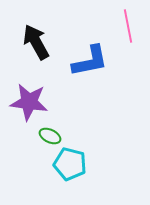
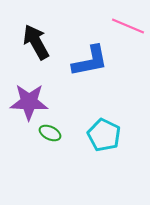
pink line: rotated 56 degrees counterclockwise
purple star: rotated 6 degrees counterclockwise
green ellipse: moved 3 px up
cyan pentagon: moved 34 px right, 29 px up; rotated 12 degrees clockwise
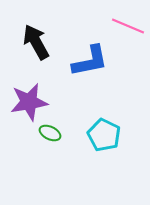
purple star: rotated 12 degrees counterclockwise
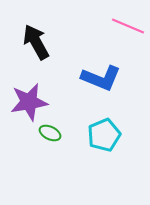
blue L-shape: moved 11 px right, 17 px down; rotated 33 degrees clockwise
cyan pentagon: rotated 24 degrees clockwise
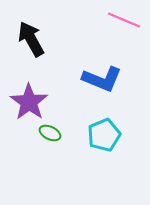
pink line: moved 4 px left, 6 px up
black arrow: moved 5 px left, 3 px up
blue L-shape: moved 1 px right, 1 px down
purple star: rotated 27 degrees counterclockwise
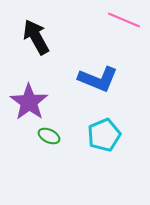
black arrow: moved 5 px right, 2 px up
blue L-shape: moved 4 px left
green ellipse: moved 1 px left, 3 px down
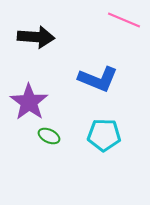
black arrow: rotated 123 degrees clockwise
cyan pentagon: rotated 24 degrees clockwise
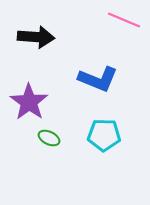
green ellipse: moved 2 px down
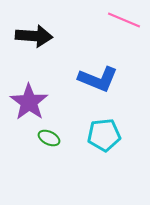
black arrow: moved 2 px left, 1 px up
cyan pentagon: rotated 8 degrees counterclockwise
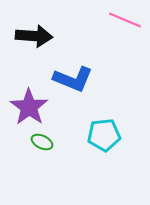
pink line: moved 1 px right
blue L-shape: moved 25 px left
purple star: moved 5 px down
green ellipse: moved 7 px left, 4 px down
